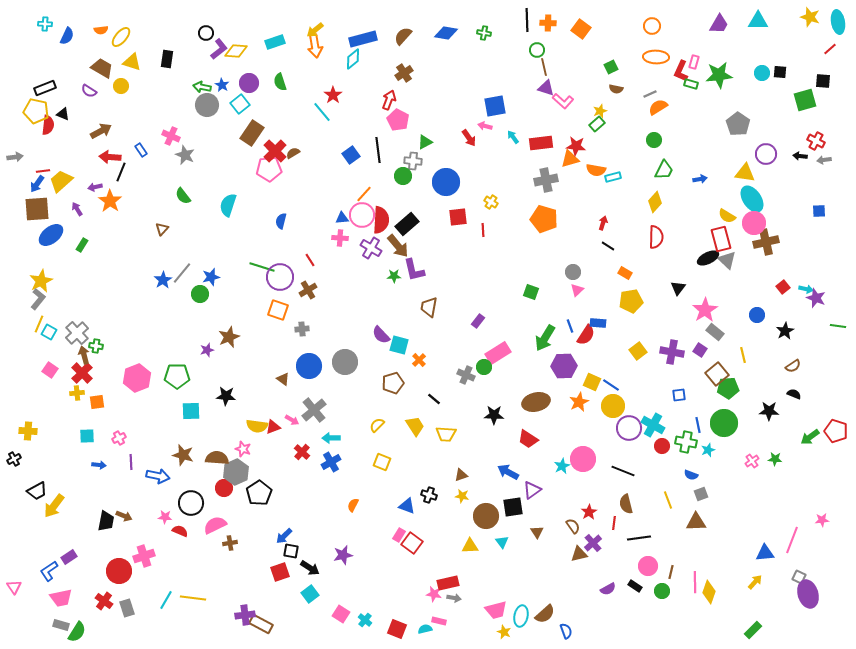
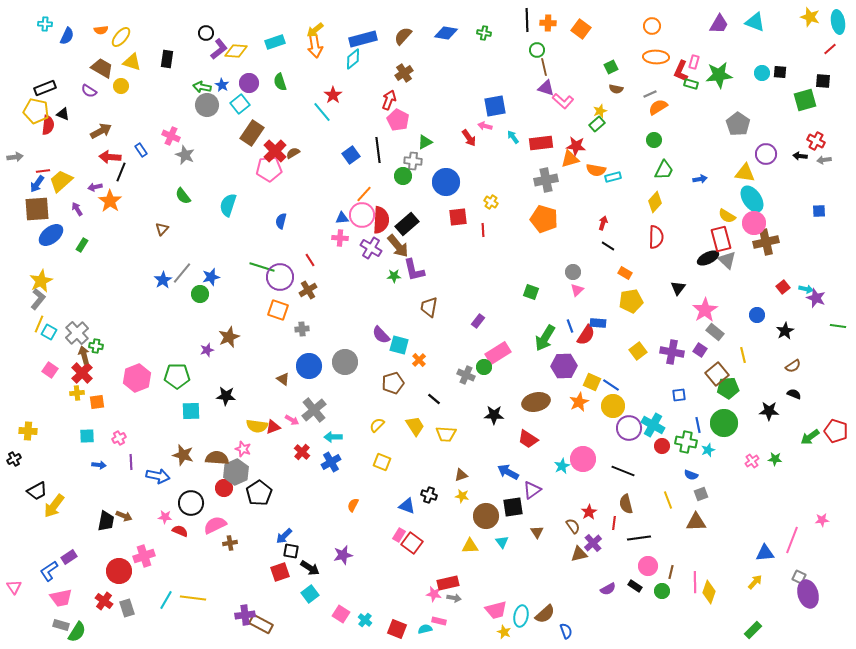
cyan triangle at (758, 21): moved 3 px left, 1 px down; rotated 20 degrees clockwise
cyan arrow at (331, 438): moved 2 px right, 1 px up
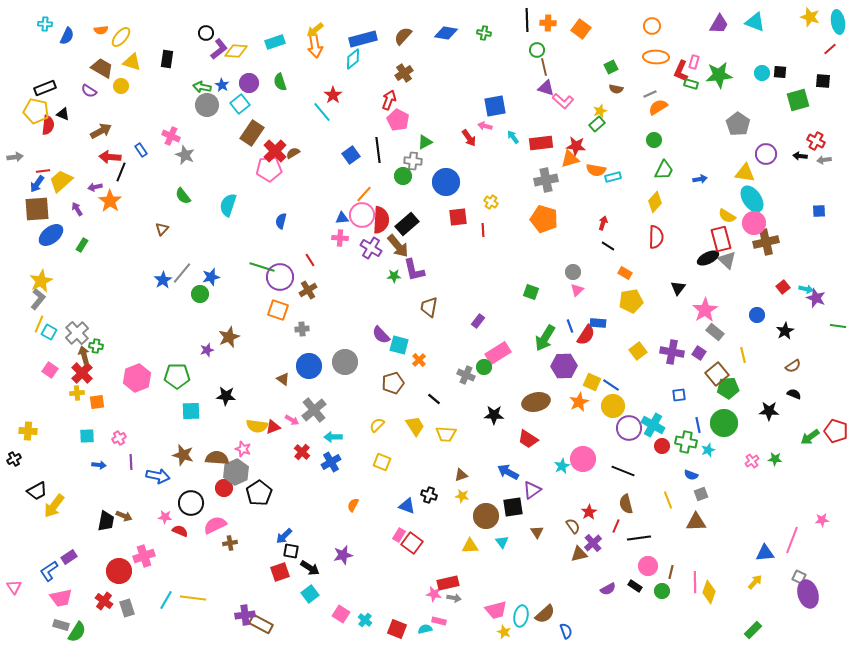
green square at (805, 100): moved 7 px left
purple square at (700, 350): moved 1 px left, 3 px down
red line at (614, 523): moved 2 px right, 3 px down; rotated 16 degrees clockwise
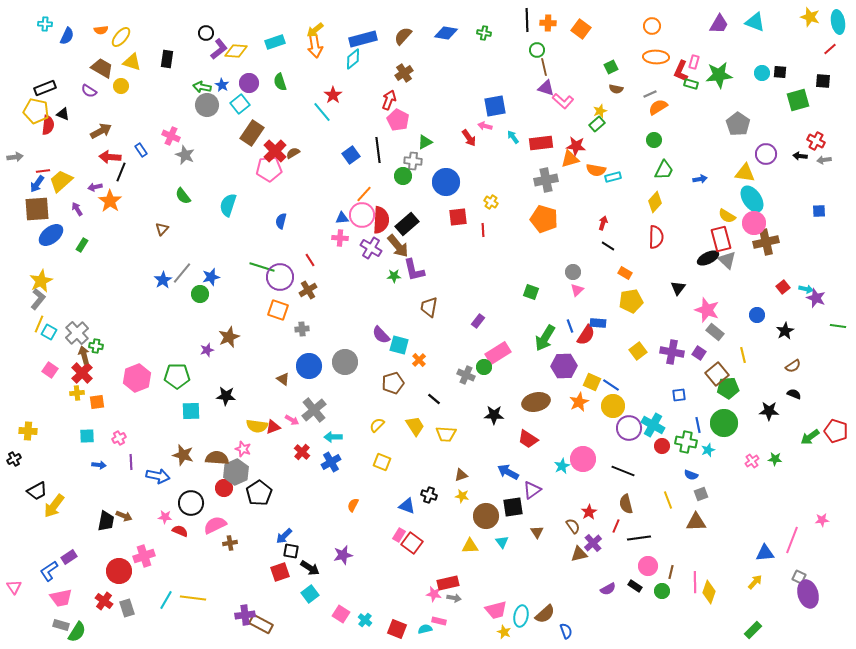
pink star at (705, 310): moved 2 px right; rotated 20 degrees counterclockwise
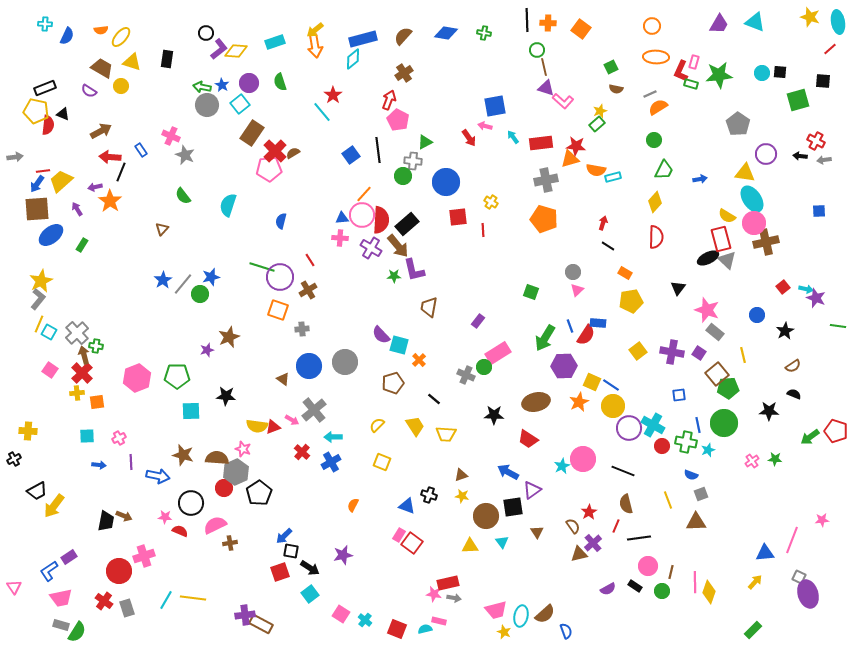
gray line at (182, 273): moved 1 px right, 11 px down
